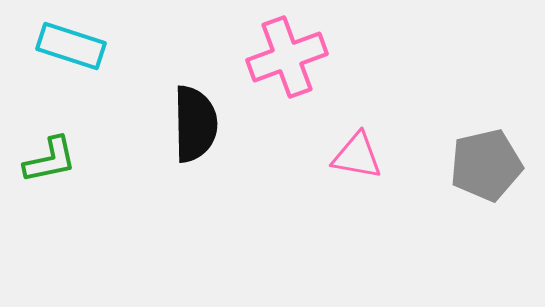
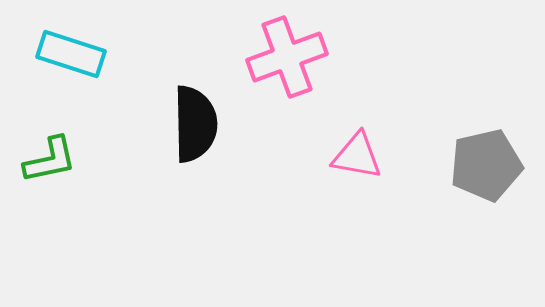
cyan rectangle: moved 8 px down
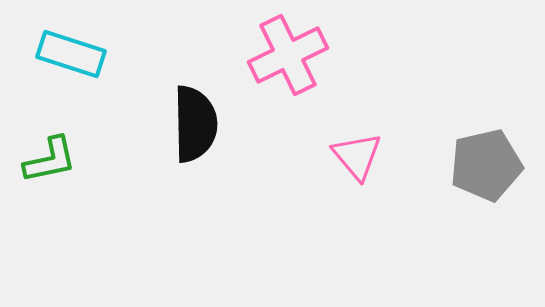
pink cross: moved 1 px right, 2 px up; rotated 6 degrees counterclockwise
pink triangle: rotated 40 degrees clockwise
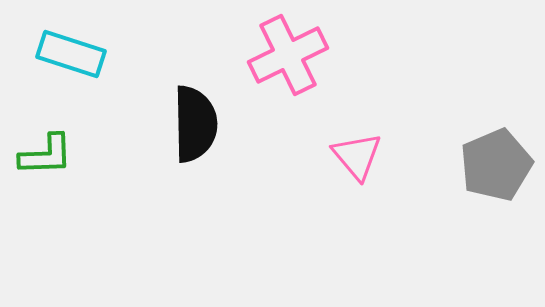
green L-shape: moved 4 px left, 5 px up; rotated 10 degrees clockwise
gray pentagon: moved 10 px right; rotated 10 degrees counterclockwise
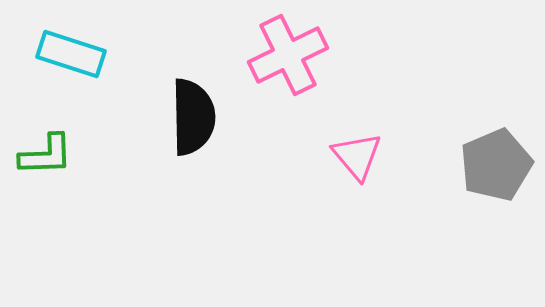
black semicircle: moved 2 px left, 7 px up
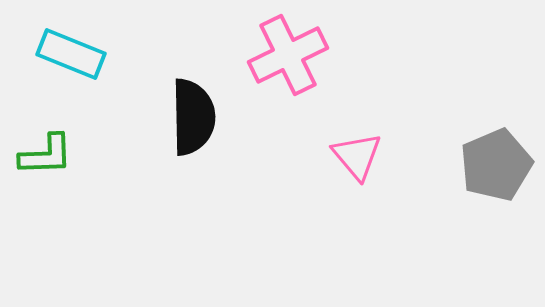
cyan rectangle: rotated 4 degrees clockwise
